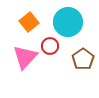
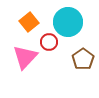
red circle: moved 1 px left, 4 px up
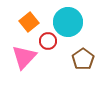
red circle: moved 1 px left, 1 px up
pink triangle: moved 1 px left
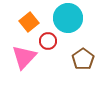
cyan circle: moved 4 px up
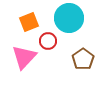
cyan circle: moved 1 px right
orange square: rotated 18 degrees clockwise
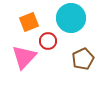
cyan circle: moved 2 px right
brown pentagon: rotated 10 degrees clockwise
